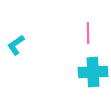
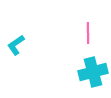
cyan cross: rotated 12 degrees counterclockwise
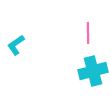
cyan cross: moved 1 px up
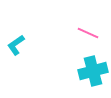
pink line: rotated 65 degrees counterclockwise
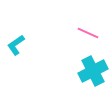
cyan cross: rotated 12 degrees counterclockwise
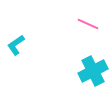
pink line: moved 9 px up
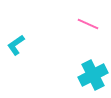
cyan cross: moved 4 px down
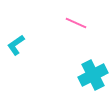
pink line: moved 12 px left, 1 px up
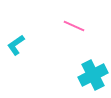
pink line: moved 2 px left, 3 px down
